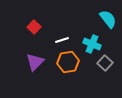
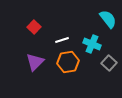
gray square: moved 4 px right
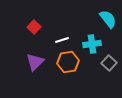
cyan cross: rotated 30 degrees counterclockwise
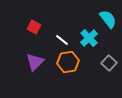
red square: rotated 16 degrees counterclockwise
white line: rotated 56 degrees clockwise
cyan cross: moved 3 px left, 6 px up; rotated 36 degrees counterclockwise
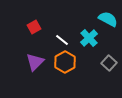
cyan semicircle: rotated 24 degrees counterclockwise
red square: rotated 32 degrees clockwise
orange hexagon: moved 3 px left; rotated 20 degrees counterclockwise
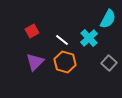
cyan semicircle: rotated 90 degrees clockwise
red square: moved 2 px left, 4 px down
orange hexagon: rotated 15 degrees counterclockwise
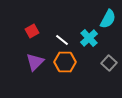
orange hexagon: rotated 15 degrees counterclockwise
